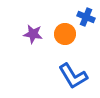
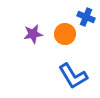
purple star: rotated 18 degrees counterclockwise
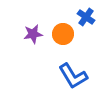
blue cross: rotated 12 degrees clockwise
orange circle: moved 2 px left
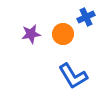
blue cross: rotated 30 degrees clockwise
purple star: moved 2 px left
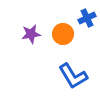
blue cross: moved 1 px right, 1 px down
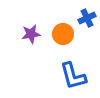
blue L-shape: rotated 16 degrees clockwise
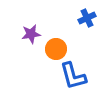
orange circle: moved 7 px left, 15 px down
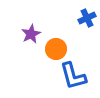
purple star: rotated 18 degrees counterclockwise
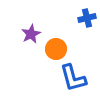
blue cross: rotated 12 degrees clockwise
blue L-shape: moved 2 px down
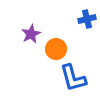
blue cross: moved 1 px down
